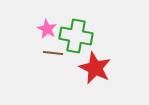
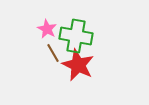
brown line: rotated 54 degrees clockwise
red star: moved 17 px left, 3 px up
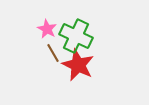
green cross: rotated 16 degrees clockwise
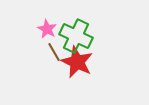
brown line: moved 1 px right, 1 px up
red star: moved 1 px left, 3 px up
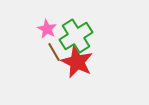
green cross: rotated 32 degrees clockwise
